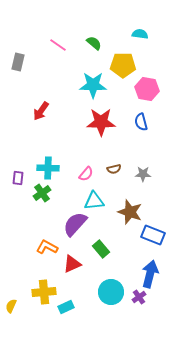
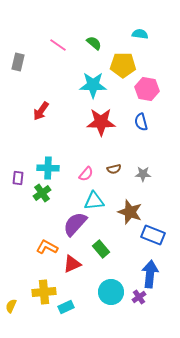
blue arrow: rotated 8 degrees counterclockwise
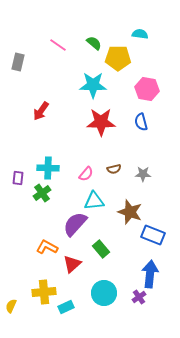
yellow pentagon: moved 5 px left, 7 px up
red triangle: rotated 18 degrees counterclockwise
cyan circle: moved 7 px left, 1 px down
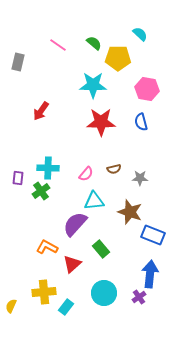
cyan semicircle: rotated 35 degrees clockwise
gray star: moved 3 px left, 4 px down
green cross: moved 1 px left, 2 px up
cyan rectangle: rotated 28 degrees counterclockwise
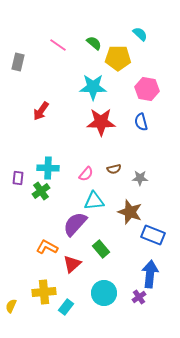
cyan star: moved 2 px down
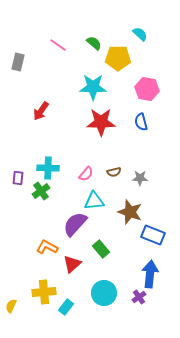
brown semicircle: moved 3 px down
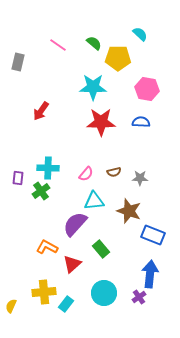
blue semicircle: rotated 108 degrees clockwise
brown star: moved 1 px left, 1 px up
cyan rectangle: moved 3 px up
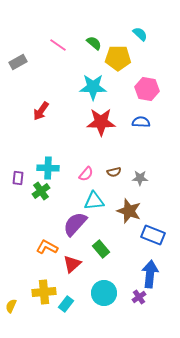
gray rectangle: rotated 48 degrees clockwise
